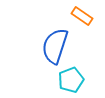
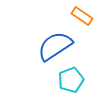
blue semicircle: rotated 39 degrees clockwise
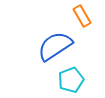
orange rectangle: rotated 25 degrees clockwise
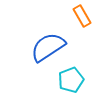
blue semicircle: moved 7 px left, 1 px down
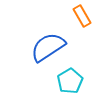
cyan pentagon: moved 1 px left, 1 px down; rotated 10 degrees counterclockwise
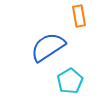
orange rectangle: moved 3 px left; rotated 20 degrees clockwise
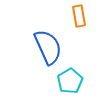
blue semicircle: rotated 99 degrees clockwise
